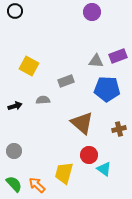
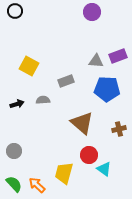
black arrow: moved 2 px right, 2 px up
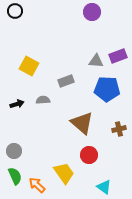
cyan triangle: moved 18 px down
yellow trapezoid: rotated 130 degrees clockwise
green semicircle: moved 1 px right, 8 px up; rotated 18 degrees clockwise
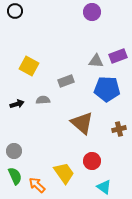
red circle: moved 3 px right, 6 px down
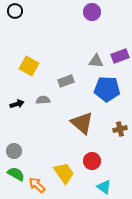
purple rectangle: moved 2 px right
brown cross: moved 1 px right
green semicircle: moved 1 px right, 2 px up; rotated 36 degrees counterclockwise
